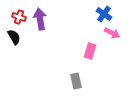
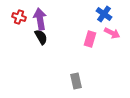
black semicircle: moved 27 px right
pink rectangle: moved 12 px up
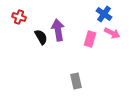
purple arrow: moved 18 px right, 11 px down
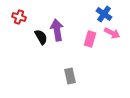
purple arrow: moved 1 px left
gray rectangle: moved 6 px left, 5 px up
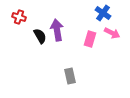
blue cross: moved 1 px left, 1 px up
black semicircle: moved 1 px left, 1 px up
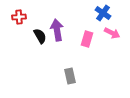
red cross: rotated 24 degrees counterclockwise
pink rectangle: moved 3 px left
